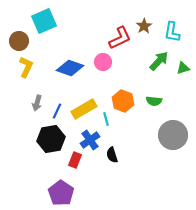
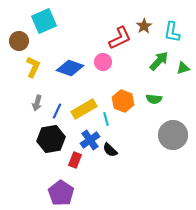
yellow L-shape: moved 7 px right
green semicircle: moved 2 px up
black semicircle: moved 2 px left, 5 px up; rotated 28 degrees counterclockwise
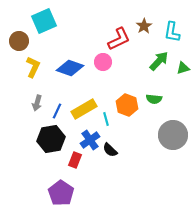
red L-shape: moved 1 px left, 1 px down
orange hexagon: moved 4 px right, 4 px down
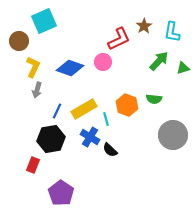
gray arrow: moved 13 px up
blue cross: moved 3 px up; rotated 24 degrees counterclockwise
red rectangle: moved 42 px left, 5 px down
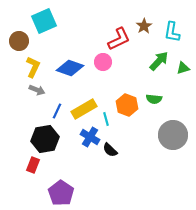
gray arrow: rotated 84 degrees counterclockwise
black hexagon: moved 6 px left
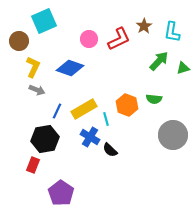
pink circle: moved 14 px left, 23 px up
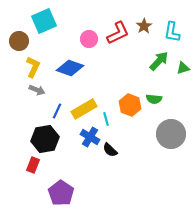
red L-shape: moved 1 px left, 6 px up
orange hexagon: moved 3 px right
gray circle: moved 2 px left, 1 px up
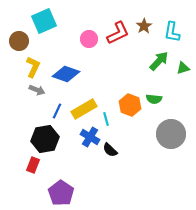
blue diamond: moved 4 px left, 6 px down
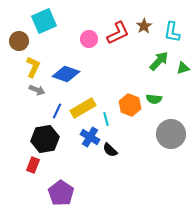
yellow rectangle: moved 1 px left, 1 px up
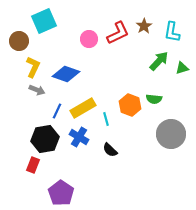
green triangle: moved 1 px left
blue cross: moved 11 px left
